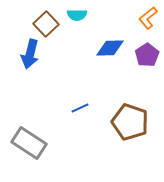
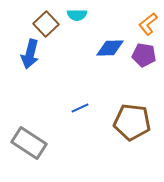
orange L-shape: moved 6 px down
purple pentagon: moved 3 px left; rotated 30 degrees counterclockwise
brown pentagon: moved 2 px right; rotated 12 degrees counterclockwise
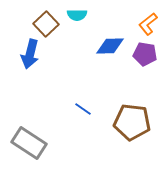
blue diamond: moved 2 px up
purple pentagon: moved 1 px right, 1 px up
blue line: moved 3 px right, 1 px down; rotated 60 degrees clockwise
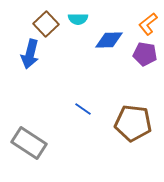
cyan semicircle: moved 1 px right, 4 px down
blue diamond: moved 1 px left, 6 px up
brown pentagon: moved 1 px right, 1 px down
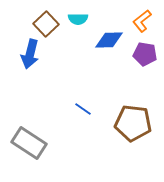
orange L-shape: moved 6 px left, 3 px up
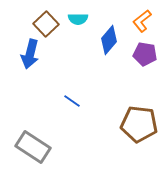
blue diamond: rotated 48 degrees counterclockwise
blue line: moved 11 px left, 8 px up
brown pentagon: moved 6 px right, 1 px down
gray rectangle: moved 4 px right, 4 px down
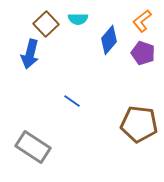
purple pentagon: moved 2 px left, 1 px up; rotated 10 degrees clockwise
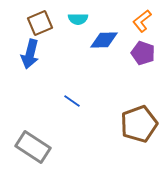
brown square: moved 6 px left, 1 px up; rotated 20 degrees clockwise
blue diamond: moved 5 px left; rotated 48 degrees clockwise
brown pentagon: rotated 27 degrees counterclockwise
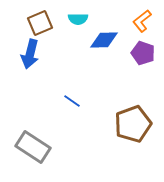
brown pentagon: moved 6 px left
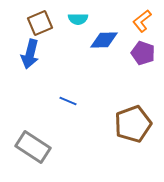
blue line: moved 4 px left; rotated 12 degrees counterclockwise
